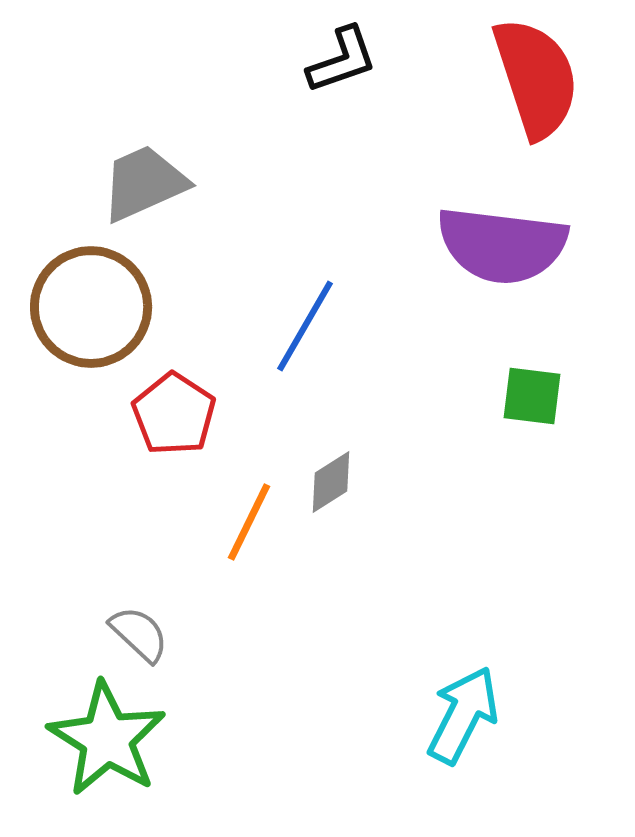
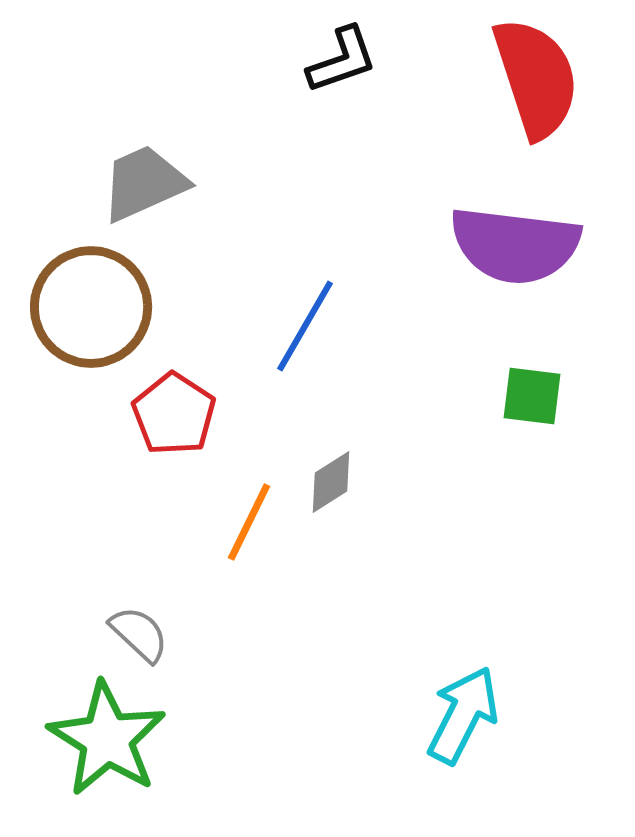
purple semicircle: moved 13 px right
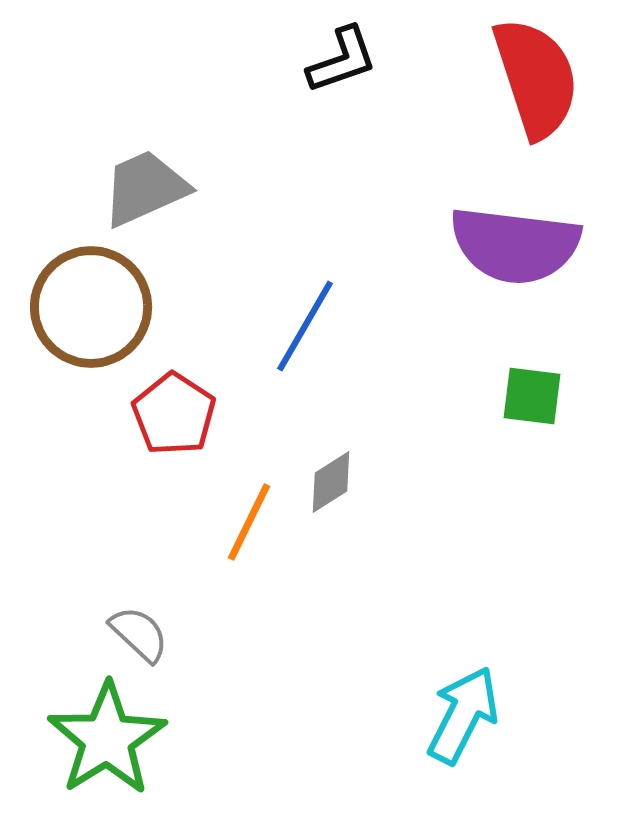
gray trapezoid: moved 1 px right, 5 px down
green star: rotated 8 degrees clockwise
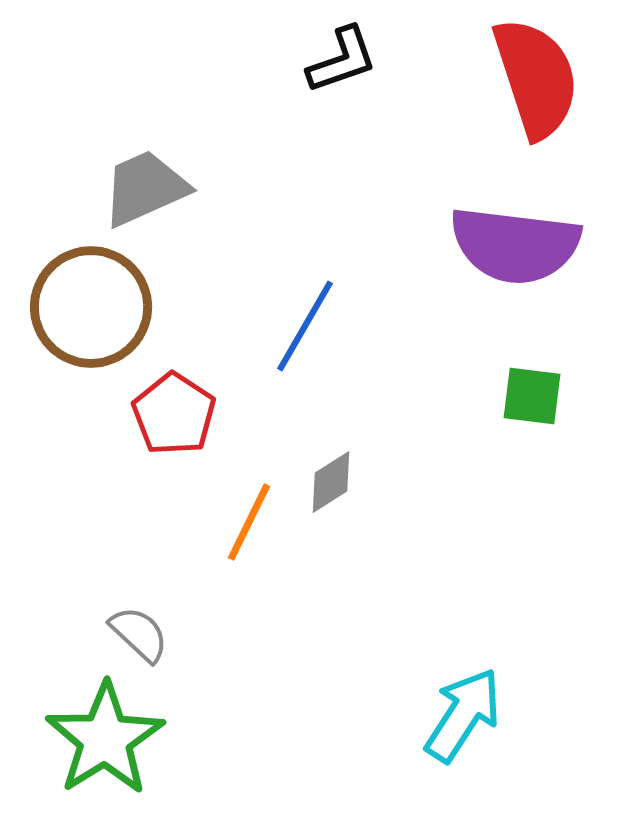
cyan arrow: rotated 6 degrees clockwise
green star: moved 2 px left
